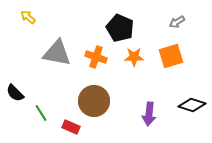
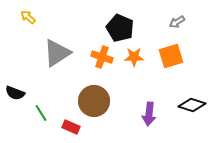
gray triangle: rotated 44 degrees counterclockwise
orange cross: moved 6 px right
black semicircle: rotated 24 degrees counterclockwise
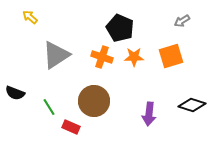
yellow arrow: moved 2 px right
gray arrow: moved 5 px right, 1 px up
gray triangle: moved 1 px left, 2 px down
green line: moved 8 px right, 6 px up
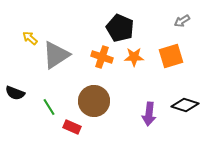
yellow arrow: moved 21 px down
black diamond: moved 7 px left
red rectangle: moved 1 px right
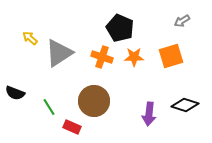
gray triangle: moved 3 px right, 2 px up
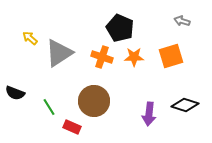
gray arrow: rotated 49 degrees clockwise
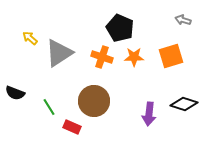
gray arrow: moved 1 px right, 1 px up
black diamond: moved 1 px left, 1 px up
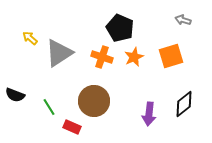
orange star: rotated 24 degrees counterclockwise
black semicircle: moved 2 px down
black diamond: rotated 56 degrees counterclockwise
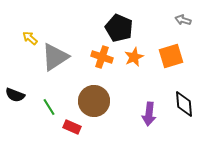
black pentagon: moved 1 px left
gray triangle: moved 4 px left, 4 px down
black diamond: rotated 56 degrees counterclockwise
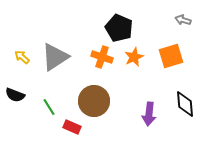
yellow arrow: moved 8 px left, 19 px down
black diamond: moved 1 px right
